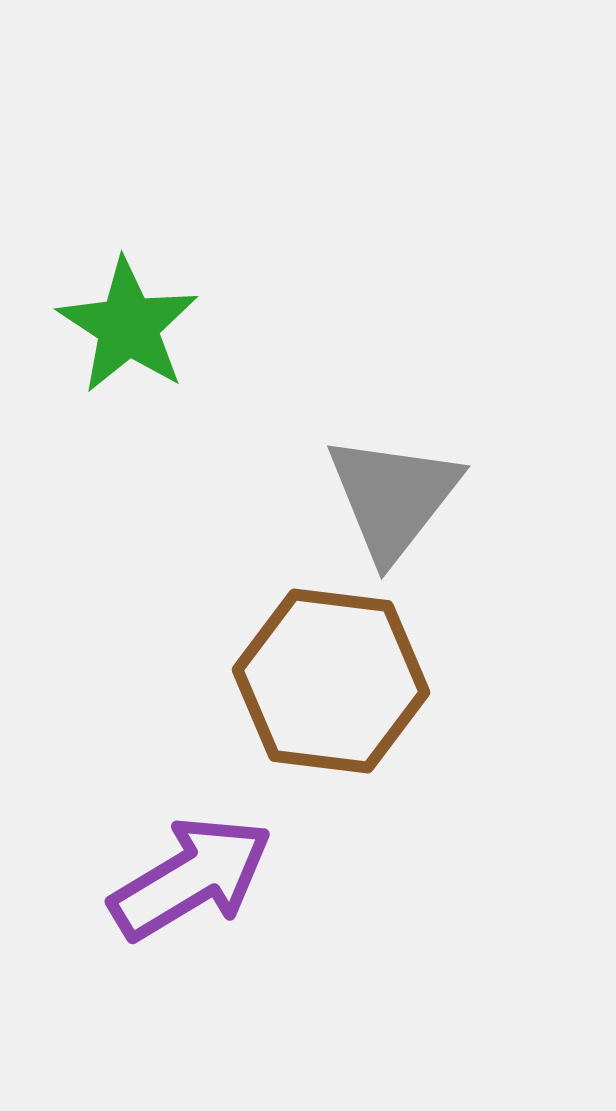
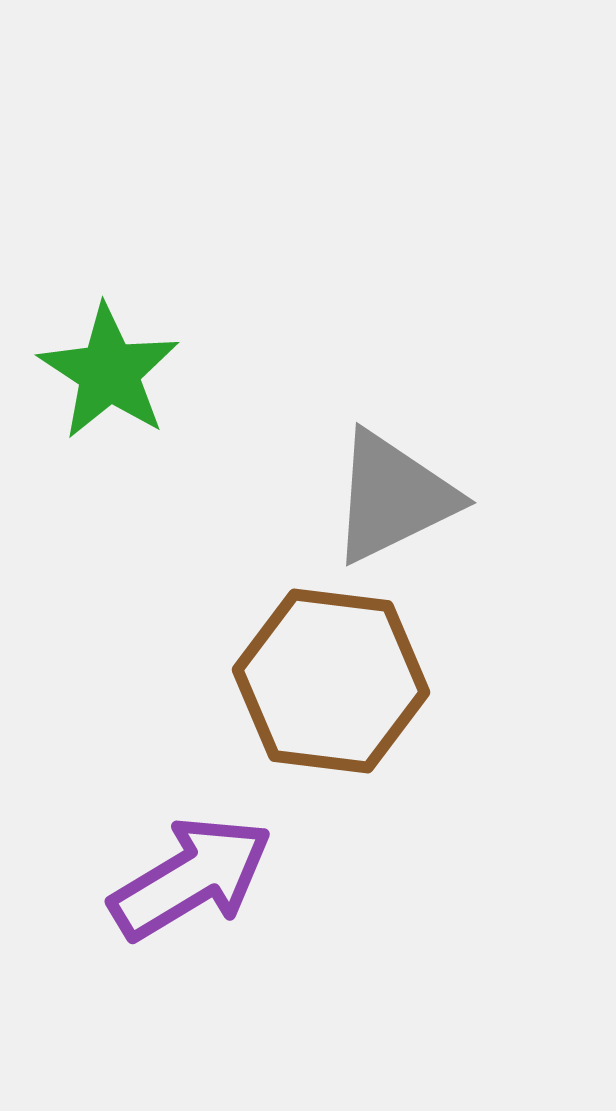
green star: moved 19 px left, 46 px down
gray triangle: rotated 26 degrees clockwise
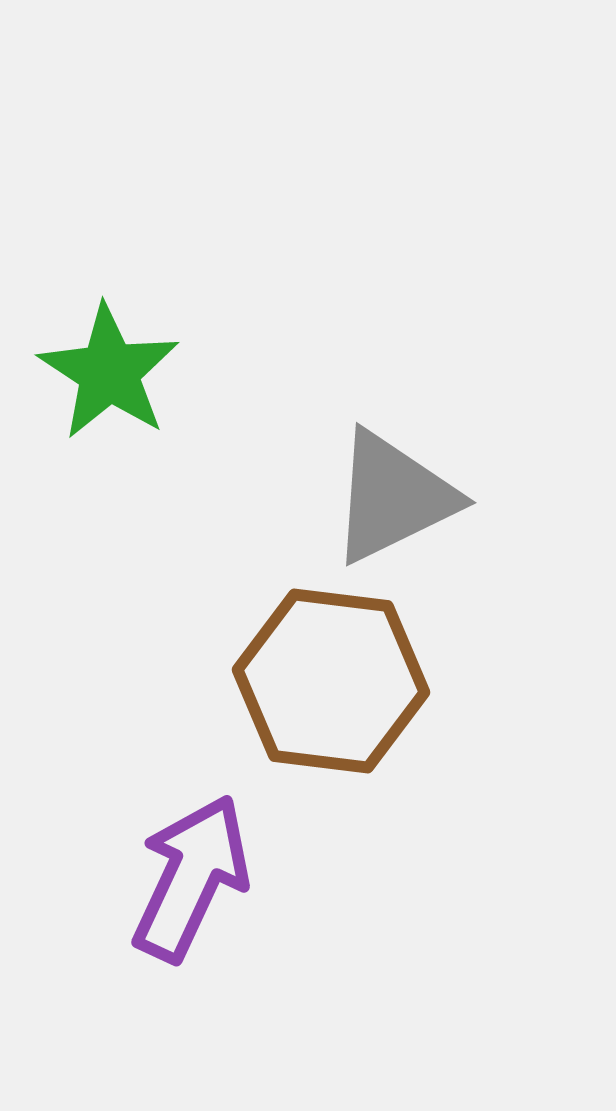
purple arrow: rotated 34 degrees counterclockwise
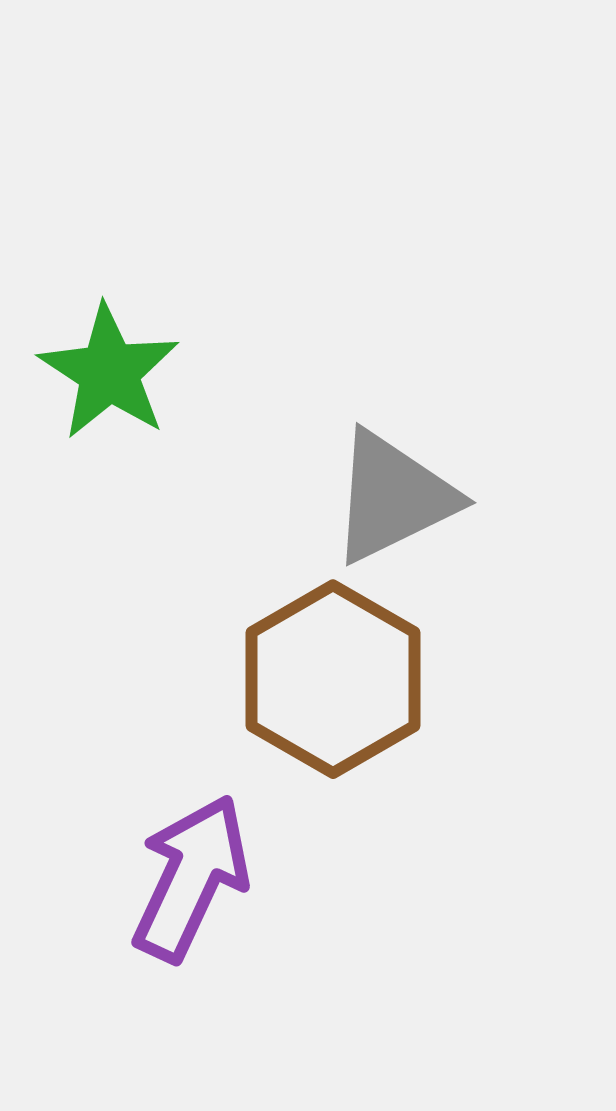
brown hexagon: moved 2 px right, 2 px up; rotated 23 degrees clockwise
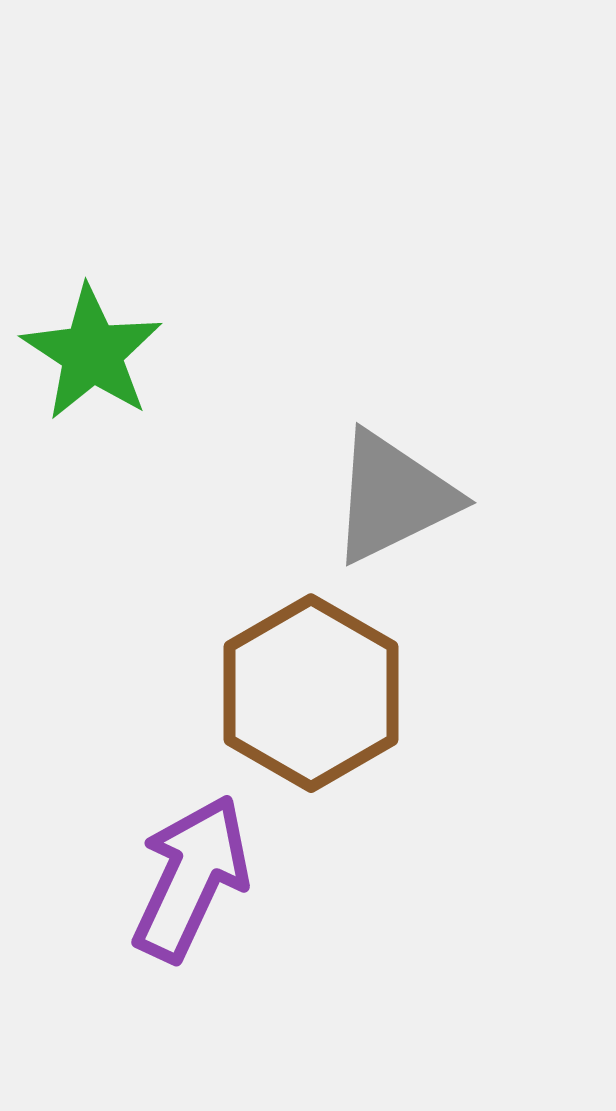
green star: moved 17 px left, 19 px up
brown hexagon: moved 22 px left, 14 px down
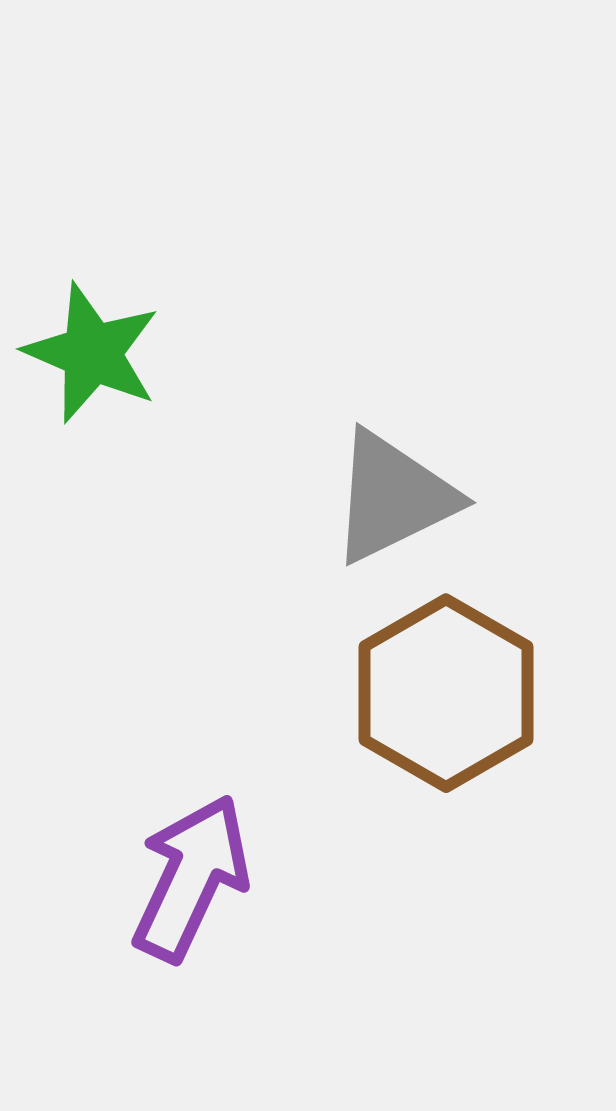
green star: rotated 10 degrees counterclockwise
brown hexagon: moved 135 px right
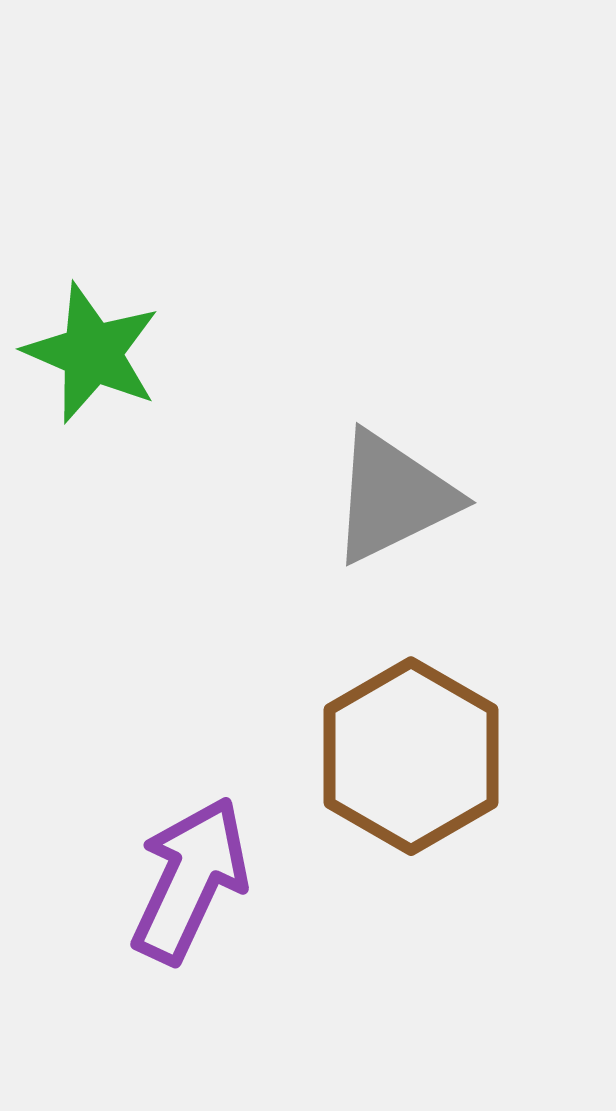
brown hexagon: moved 35 px left, 63 px down
purple arrow: moved 1 px left, 2 px down
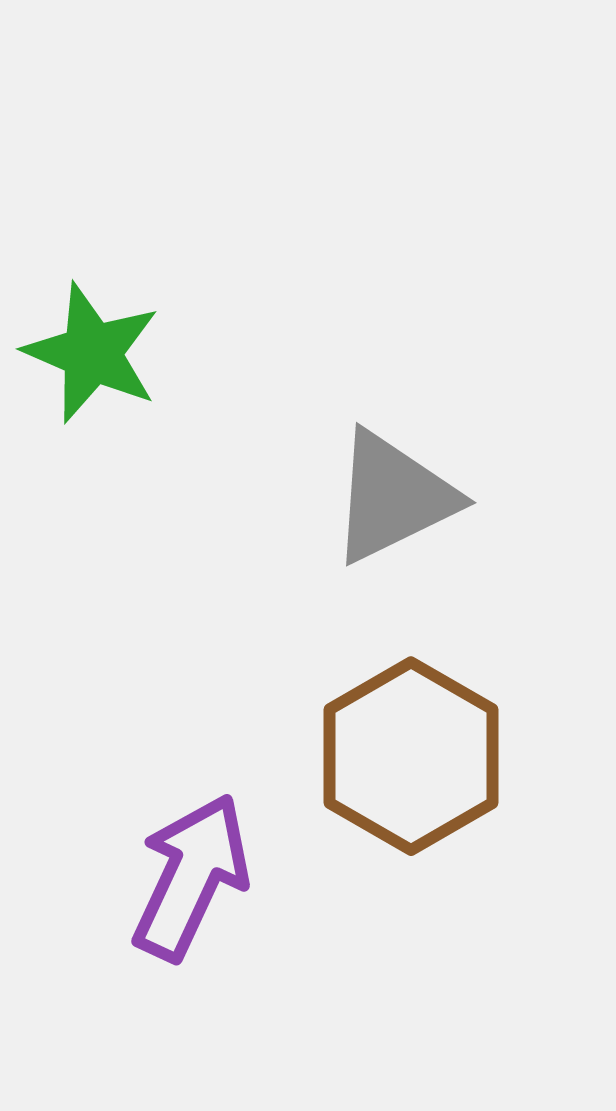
purple arrow: moved 1 px right, 3 px up
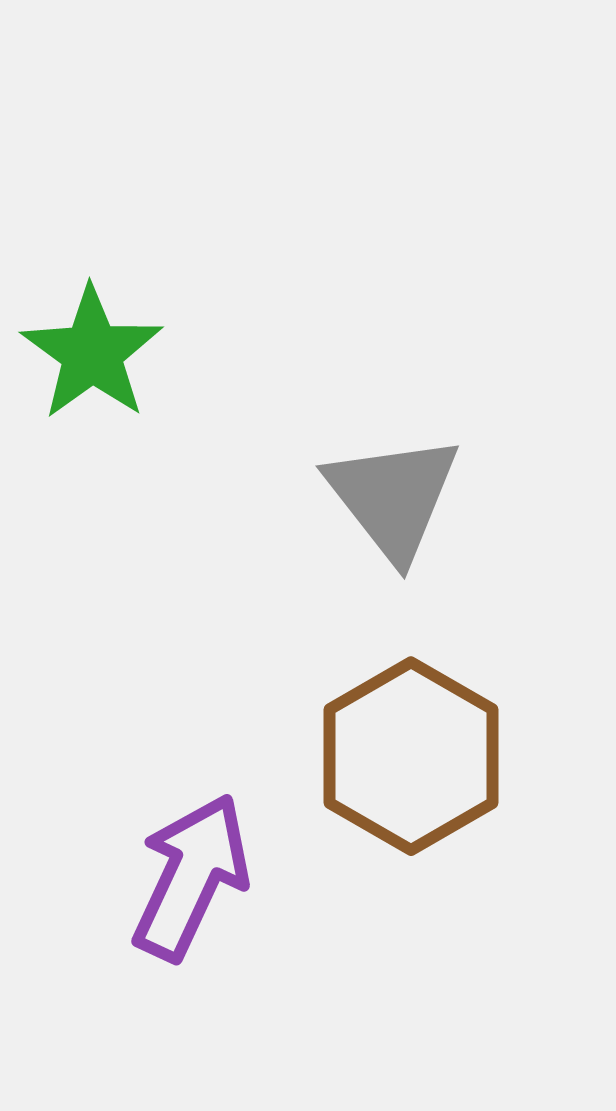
green star: rotated 13 degrees clockwise
gray triangle: rotated 42 degrees counterclockwise
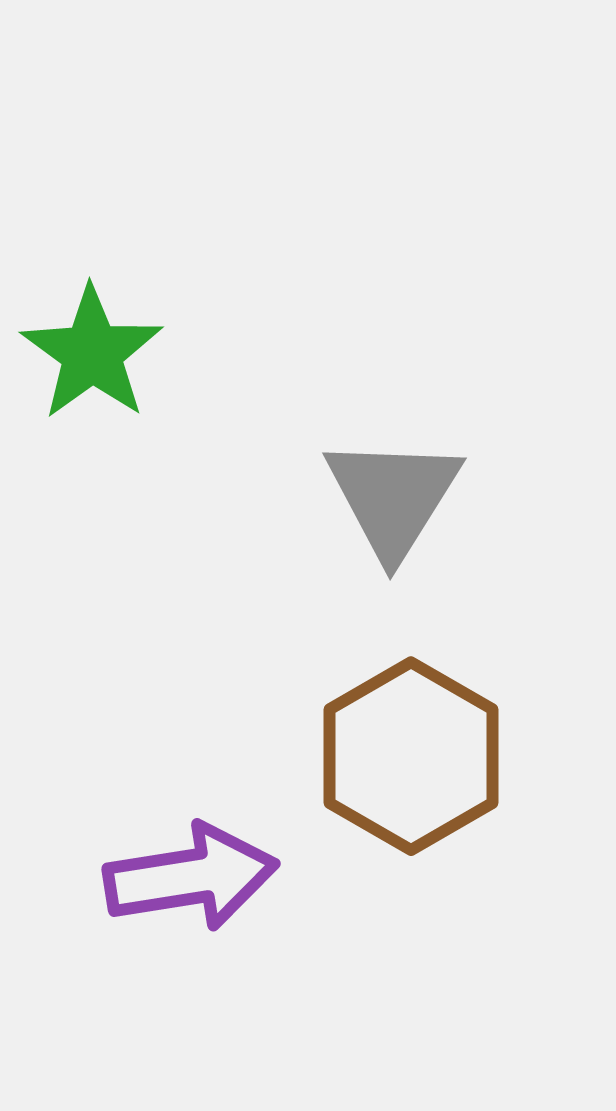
gray triangle: rotated 10 degrees clockwise
purple arrow: rotated 56 degrees clockwise
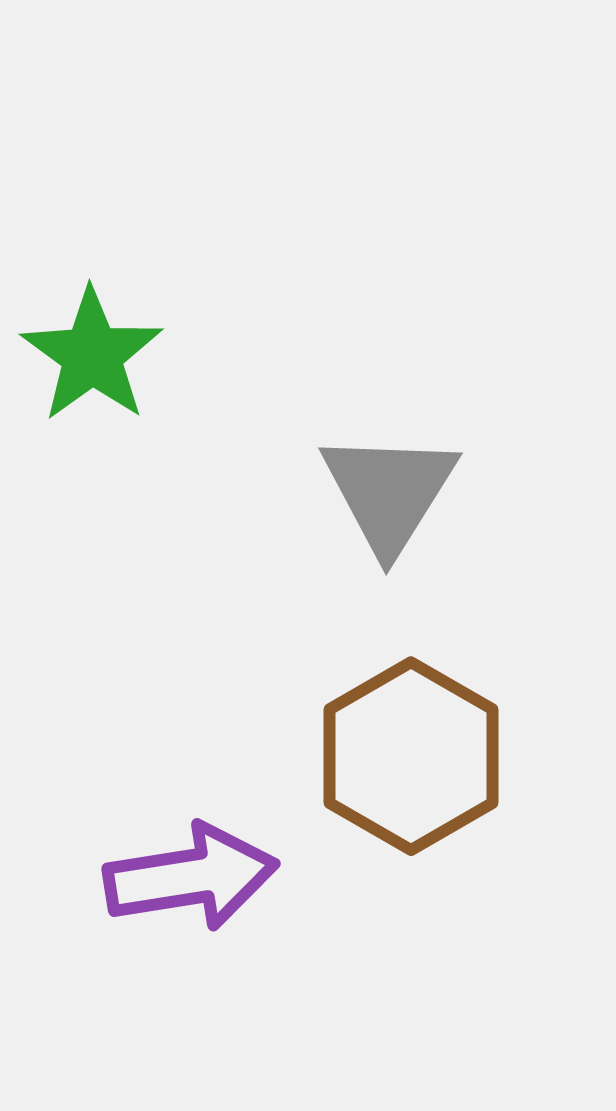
green star: moved 2 px down
gray triangle: moved 4 px left, 5 px up
